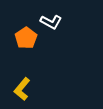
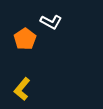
orange pentagon: moved 1 px left, 1 px down
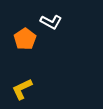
yellow L-shape: rotated 25 degrees clockwise
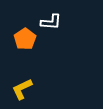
white L-shape: rotated 25 degrees counterclockwise
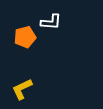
orange pentagon: moved 2 px up; rotated 20 degrees clockwise
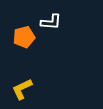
orange pentagon: moved 1 px left
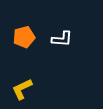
white L-shape: moved 11 px right, 17 px down
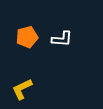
orange pentagon: moved 3 px right
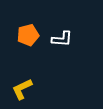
orange pentagon: moved 1 px right, 2 px up
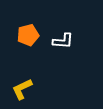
white L-shape: moved 1 px right, 2 px down
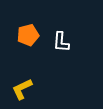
white L-shape: moved 2 px left, 1 px down; rotated 90 degrees clockwise
